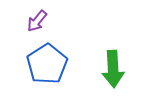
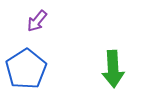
blue pentagon: moved 21 px left, 5 px down
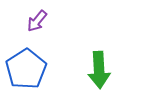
green arrow: moved 14 px left, 1 px down
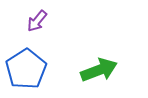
green arrow: rotated 108 degrees counterclockwise
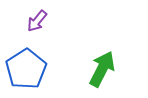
green arrow: moved 3 px right, 1 px up; rotated 42 degrees counterclockwise
